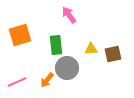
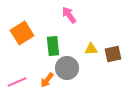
orange square: moved 2 px right, 2 px up; rotated 15 degrees counterclockwise
green rectangle: moved 3 px left, 1 px down
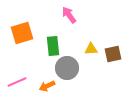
orange square: rotated 15 degrees clockwise
orange arrow: moved 6 px down; rotated 28 degrees clockwise
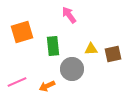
orange square: moved 1 px up
gray circle: moved 5 px right, 1 px down
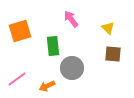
pink arrow: moved 2 px right, 4 px down
orange square: moved 2 px left, 1 px up
yellow triangle: moved 17 px right, 21 px up; rotated 48 degrees clockwise
brown square: rotated 18 degrees clockwise
gray circle: moved 1 px up
pink line: moved 3 px up; rotated 12 degrees counterclockwise
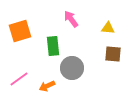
yellow triangle: rotated 40 degrees counterclockwise
pink line: moved 2 px right
